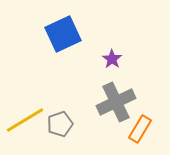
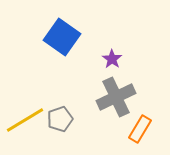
blue square: moved 1 px left, 3 px down; rotated 30 degrees counterclockwise
gray cross: moved 5 px up
gray pentagon: moved 5 px up
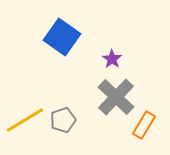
gray cross: rotated 21 degrees counterclockwise
gray pentagon: moved 3 px right, 1 px down
orange rectangle: moved 4 px right, 4 px up
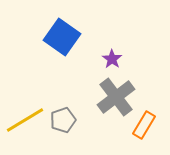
gray cross: rotated 9 degrees clockwise
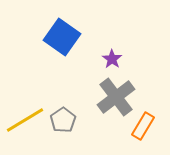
gray pentagon: rotated 15 degrees counterclockwise
orange rectangle: moved 1 px left, 1 px down
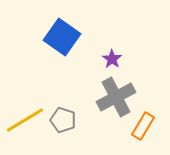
gray cross: rotated 9 degrees clockwise
gray pentagon: rotated 20 degrees counterclockwise
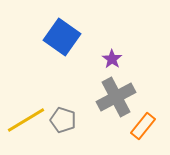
yellow line: moved 1 px right
orange rectangle: rotated 8 degrees clockwise
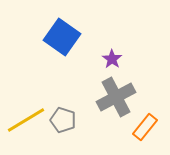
orange rectangle: moved 2 px right, 1 px down
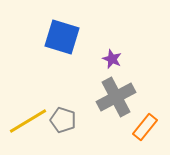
blue square: rotated 18 degrees counterclockwise
purple star: rotated 12 degrees counterclockwise
yellow line: moved 2 px right, 1 px down
